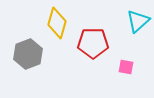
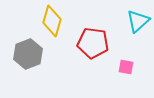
yellow diamond: moved 5 px left, 2 px up
red pentagon: rotated 8 degrees clockwise
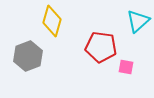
red pentagon: moved 8 px right, 4 px down
gray hexagon: moved 2 px down
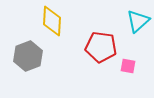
yellow diamond: rotated 12 degrees counterclockwise
pink square: moved 2 px right, 1 px up
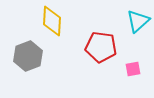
pink square: moved 5 px right, 3 px down; rotated 21 degrees counterclockwise
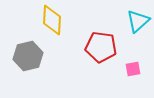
yellow diamond: moved 1 px up
gray hexagon: rotated 8 degrees clockwise
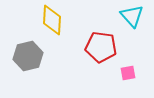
cyan triangle: moved 6 px left, 5 px up; rotated 30 degrees counterclockwise
pink square: moved 5 px left, 4 px down
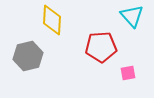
red pentagon: rotated 12 degrees counterclockwise
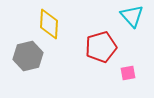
yellow diamond: moved 3 px left, 4 px down
red pentagon: rotated 12 degrees counterclockwise
